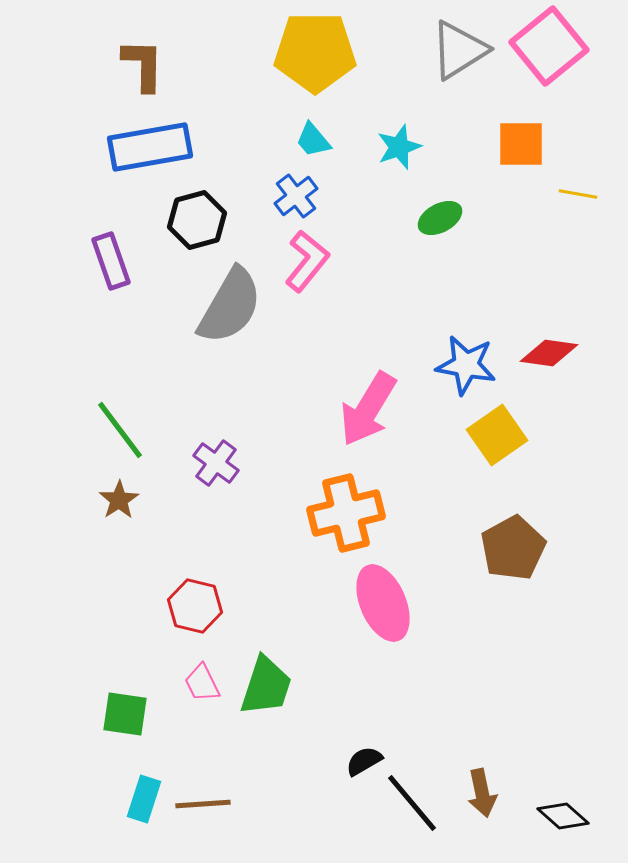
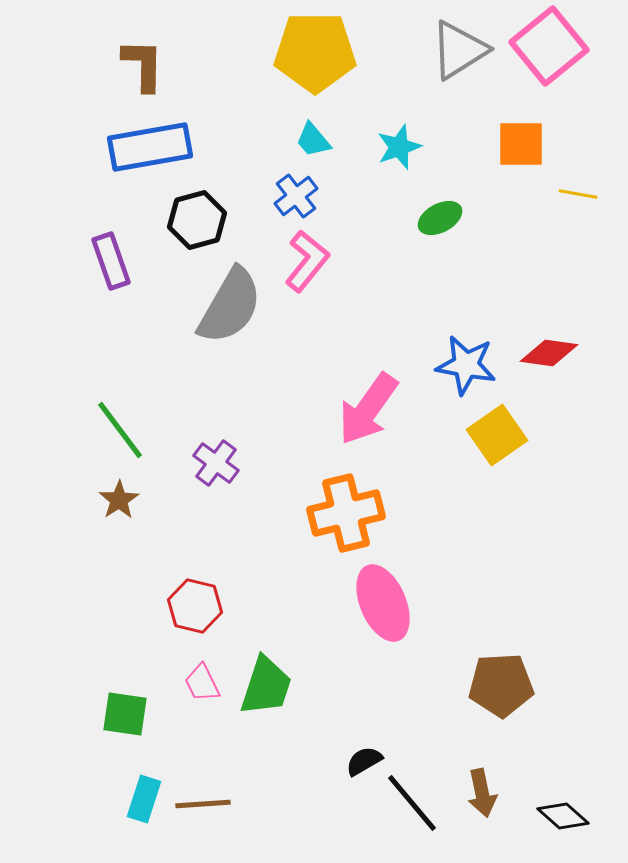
pink arrow: rotated 4 degrees clockwise
brown pentagon: moved 12 px left, 137 px down; rotated 26 degrees clockwise
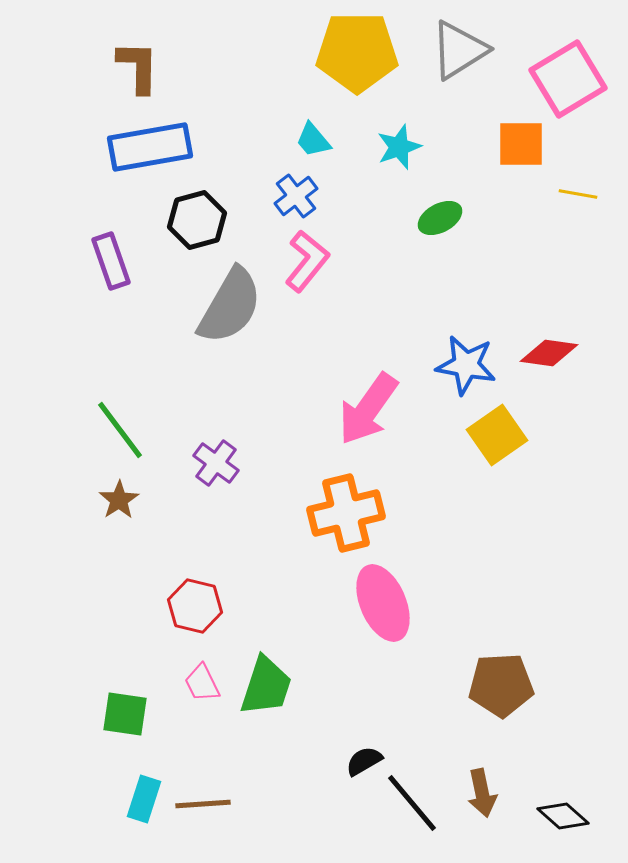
pink square: moved 19 px right, 33 px down; rotated 8 degrees clockwise
yellow pentagon: moved 42 px right
brown L-shape: moved 5 px left, 2 px down
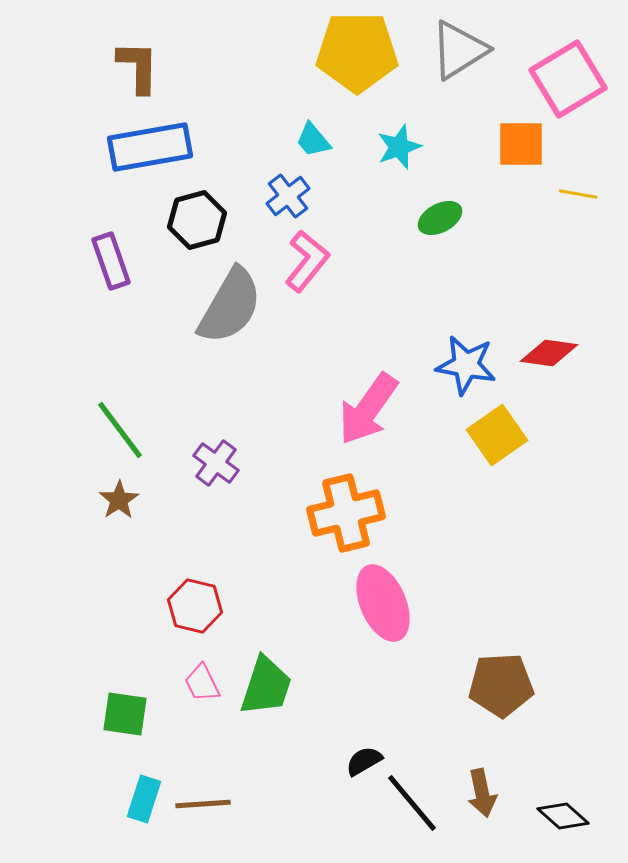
blue cross: moved 8 px left
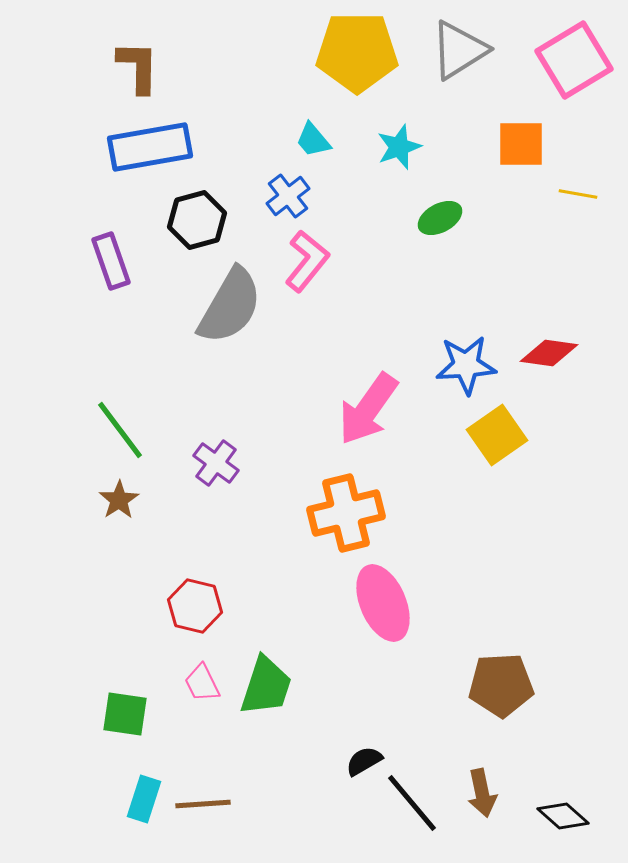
pink square: moved 6 px right, 19 px up
blue star: rotated 14 degrees counterclockwise
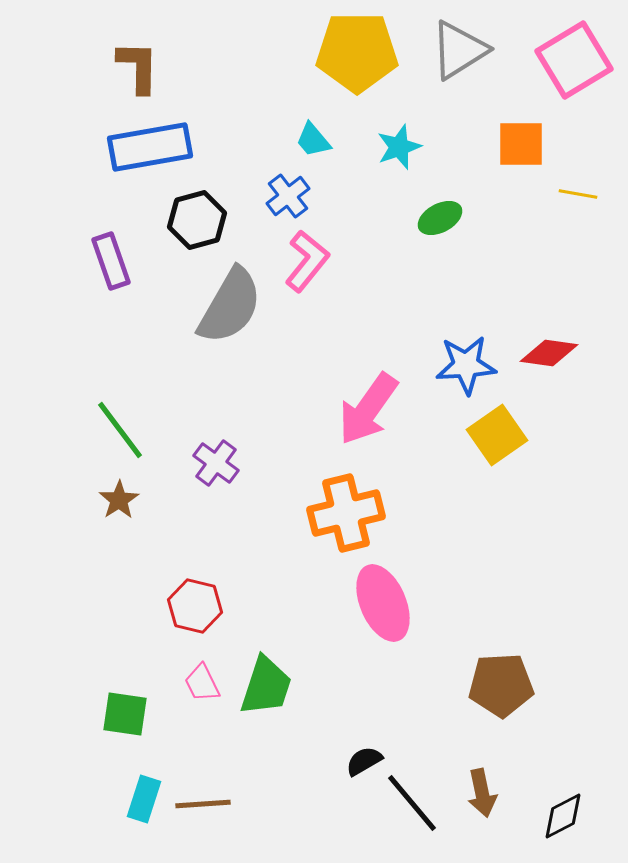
black diamond: rotated 69 degrees counterclockwise
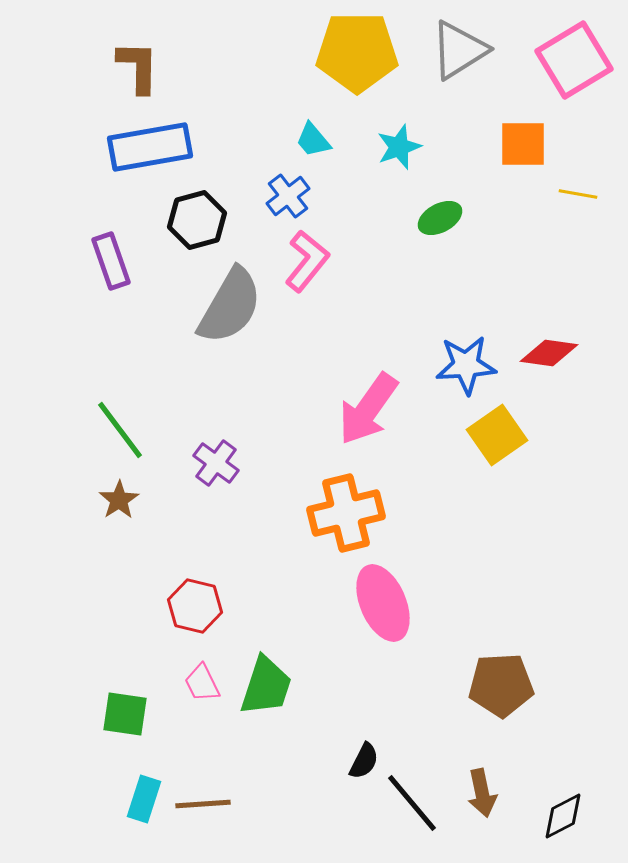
orange square: moved 2 px right
black semicircle: rotated 147 degrees clockwise
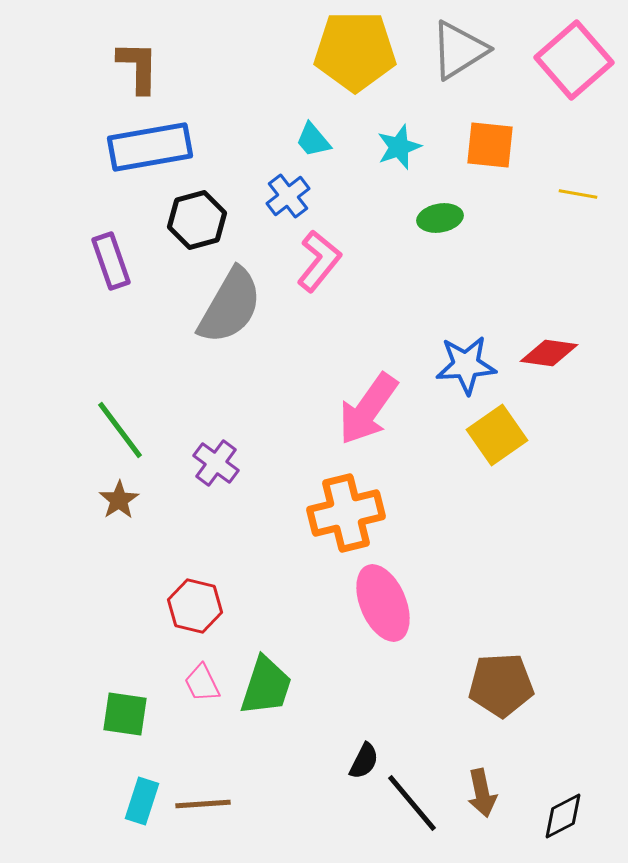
yellow pentagon: moved 2 px left, 1 px up
pink square: rotated 10 degrees counterclockwise
orange square: moved 33 px left, 1 px down; rotated 6 degrees clockwise
green ellipse: rotated 18 degrees clockwise
pink L-shape: moved 12 px right
cyan rectangle: moved 2 px left, 2 px down
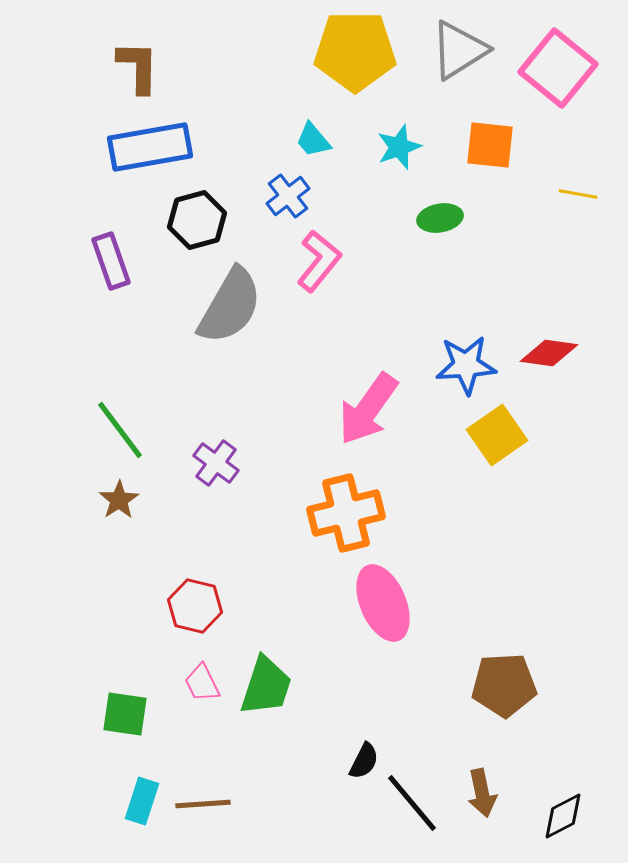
pink square: moved 16 px left, 8 px down; rotated 10 degrees counterclockwise
brown pentagon: moved 3 px right
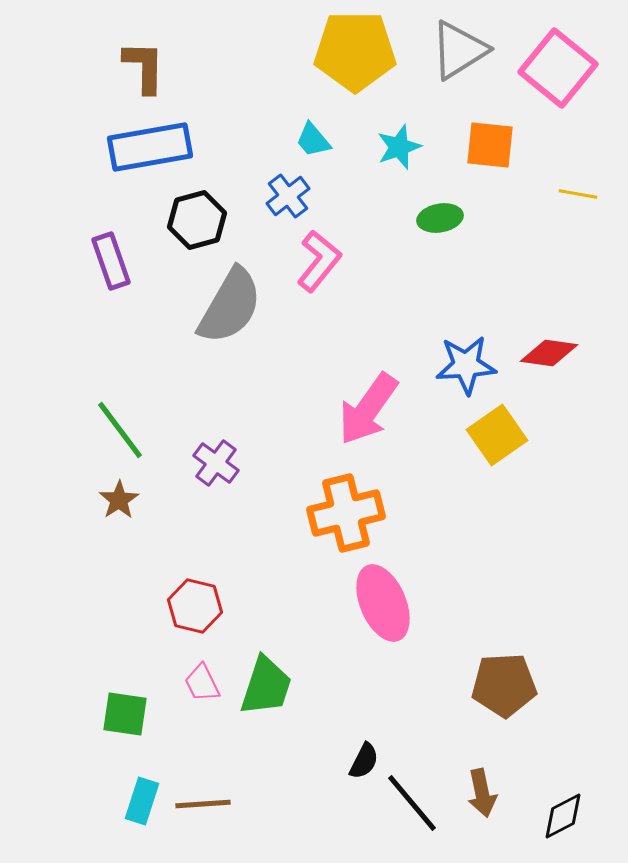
brown L-shape: moved 6 px right
